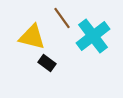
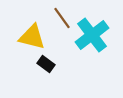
cyan cross: moved 1 px left, 1 px up
black rectangle: moved 1 px left, 1 px down
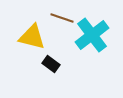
brown line: rotated 35 degrees counterclockwise
black rectangle: moved 5 px right
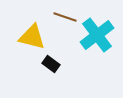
brown line: moved 3 px right, 1 px up
cyan cross: moved 5 px right
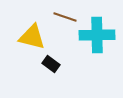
cyan cross: rotated 36 degrees clockwise
